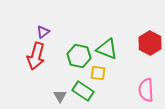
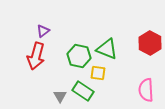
purple triangle: moved 1 px up
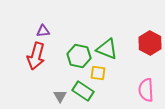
purple triangle: rotated 32 degrees clockwise
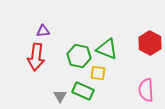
red arrow: moved 1 px down; rotated 8 degrees counterclockwise
green rectangle: rotated 10 degrees counterclockwise
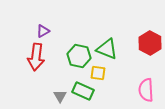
purple triangle: rotated 24 degrees counterclockwise
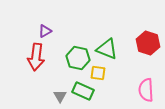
purple triangle: moved 2 px right
red hexagon: moved 2 px left; rotated 10 degrees counterclockwise
green hexagon: moved 1 px left, 2 px down
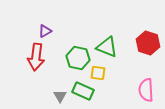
green triangle: moved 2 px up
